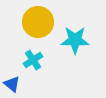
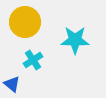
yellow circle: moved 13 px left
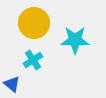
yellow circle: moved 9 px right, 1 px down
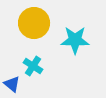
cyan cross: moved 6 px down; rotated 24 degrees counterclockwise
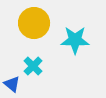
cyan cross: rotated 12 degrees clockwise
